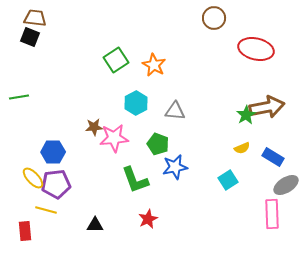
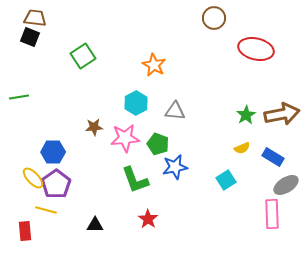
green square: moved 33 px left, 4 px up
brown arrow: moved 15 px right, 7 px down
pink star: moved 11 px right
cyan square: moved 2 px left
purple pentagon: rotated 28 degrees counterclockwise
red star: rotated 12 degrees counterclockwise
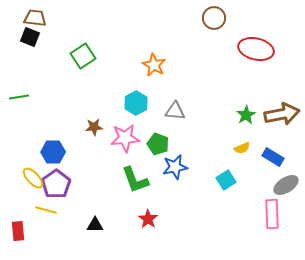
red rectangle: moved 7 px left
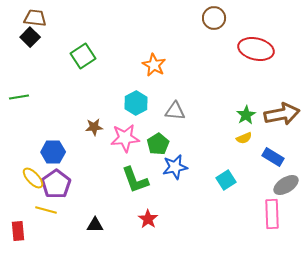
black square: rotated 24 degrees clockwise
green pentagon: rotated 20 degrees clockwise
yellow semicircle: moved 2 px right, 10 px up
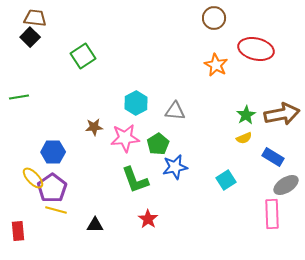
orange star: moved 62 px right
purple pentagon: moved 4 px left, 4 px down
yellow line: moved 10 px right
